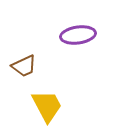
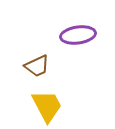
brown trapezoid: moved 13 px right
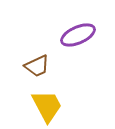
purple ellipse: rotated 16 degrees counterclockwise
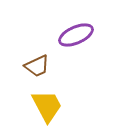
purple ellipse: moved 2 px left
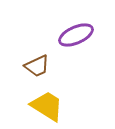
yellow trapezoid: rotated 30 degrees counterclockwise
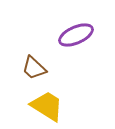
brown trapezoid: moved 3 px left, 2 px down; rotated 68 degrees clockwise
